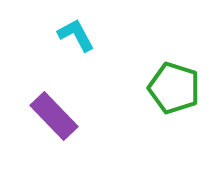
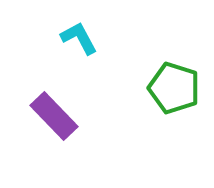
cyan L-shape: moved 3 px right, 3 px down
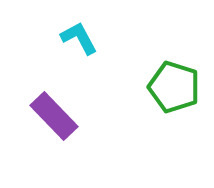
green pentagon: moved 1 px up
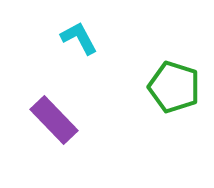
purple rectangle: moved 4 px down
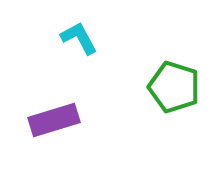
purple rectangle: rotated 63 degrees counterclockwise
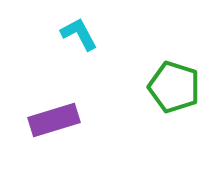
cyan L-shape: moved 4 px up
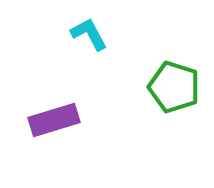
cyan L-shape: moved 10 px right
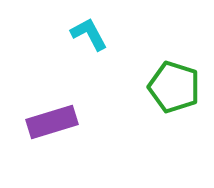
purple rectangle: moved 2 px left, 2 px down
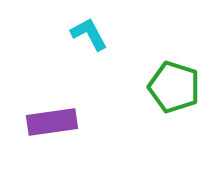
purple rectangle: rotated 9 degrees clockwise
